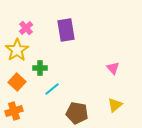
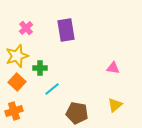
yellow star: moved 6 px down; rotated 15 degrees clockwise
pink triangle: rotated 40 degrees counterclockwise
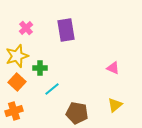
pink triangle: rotated 16 degrees clockwise
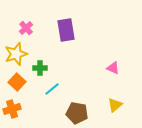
yellow star: moved 1 px left, 2 px up
orange cross: moved 2 px left, 2 px up
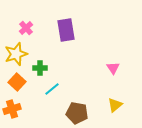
pink triangle: rotated 32 degrees clockwise
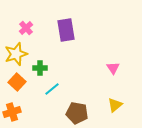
orange cross: moved 3 px down
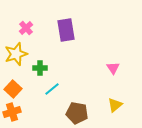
orange square: moved 4 px left, 7 px down
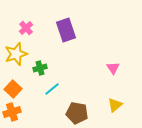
purple rectangle: rotated 10 degrees counterclockwise
green cross: rotated 16 degrees counterclockwise
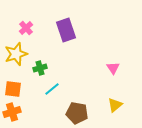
orange square: rotated 36 degrees counterclockwise
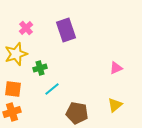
pink triangle: moved 3 px right; rotated 40 degrees clockwise
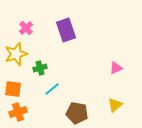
orange cross: moved 6 px right
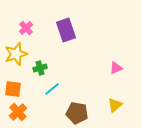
orange cross: rotated 24 degrees counterclockwise
